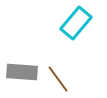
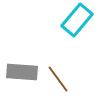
cyan rectangle: moved 1 px right, 3 px up
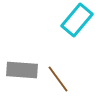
gray rectangle: moved 2 px up
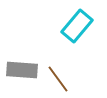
cyan rectangle: moved 6 px down
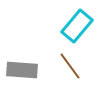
brown line: moved 12 px right, 13 px up
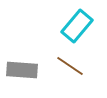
brown line: rotated 20 degrees counterclockwise
